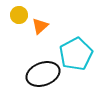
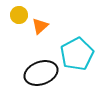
cyan pentagon: moved 1 px right
black ellipse: moved 2 px left, 1 px up
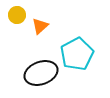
yellow circle: moved 2 px left
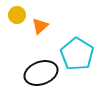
cyan pentagon: rotated 12 degrees counterclockwise
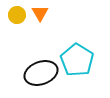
orange triangle: moved 13 px up; rotated 18 degrees counterclockwise
cyan pentagon: moved 6 px down
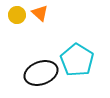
orange triangle: rotated 18 degrees counterclockwise
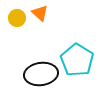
yellow circle: moved 3 px down
black ellipse: moved 1 px down; rotated 12 degrees clockwise
